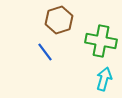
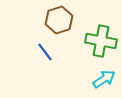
cyan arrow: rotated 40 degrees clockwise
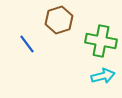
blue line: moved 18 px left, 8 px up
cyan arrow: moved 1 px left, 3 px up; rotated 20 degrees clockwise
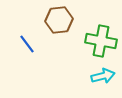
brown hexagon: rotated 12 degrees clockwise
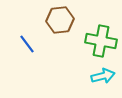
brown hexagon: moved 1 px right
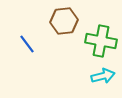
brown hexagon: moved 4 px right, 1 px down
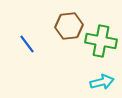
brown hexagon: moved 5 px right, 5 px down
cyan arrow: moved 1 px left, 6 px down
